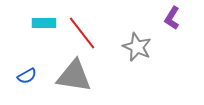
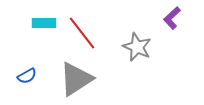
purple L-shape: rotated 15 degrees clockwise
gray triangle: moved 2 px right, 3 px down; rotated 42 degrees counterclockwise
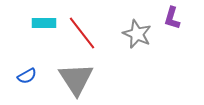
purple L-shape: rotated 30 degrees counterclockwise
gray star: moved 13 px up
gray triangle: rotated 30 degrees counterclockwise
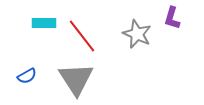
red line: moved 3 px down
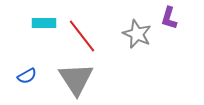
purple L-shape: moved 3 px left
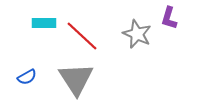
red line: rotated 9 degrees counterclockwise
blue semicircle: moved 1 px down
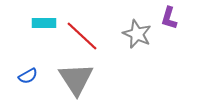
blue semicircle: moved 1 px right, 1 px up
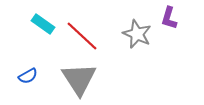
cyan rectangle: moved 1 px left, 1 px down; rotated 35 degrees clockwise
gray triangle: moved 3 px right
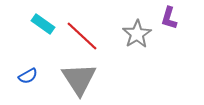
gray star: rotated 16 degrees clockwise
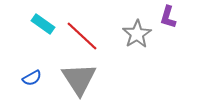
purple L-shape: moved 1 px left, 1 px up
blue semicircle: moved 4 px right, 2 px down
